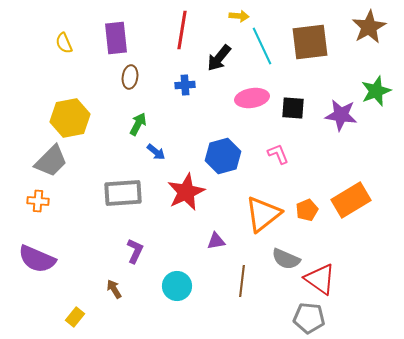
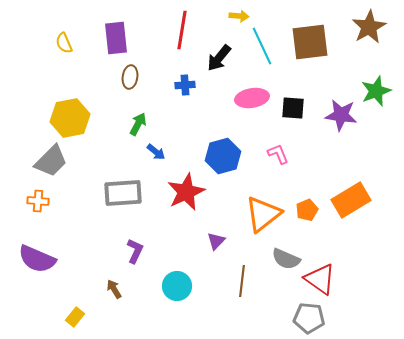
purple triangle: rotated 36 degrees counterclockwise
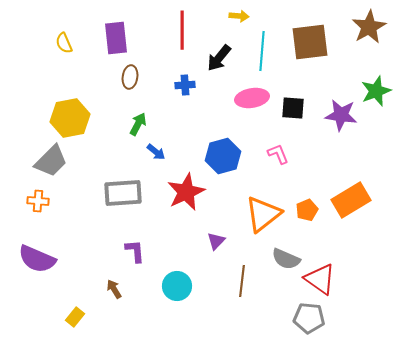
red line: rotated 9 degrees counterclockwise
cyan line: moved 5 px down; rotated 30 degrees clockwise
purple L-shape: rotated 30 degrees counterclockwise
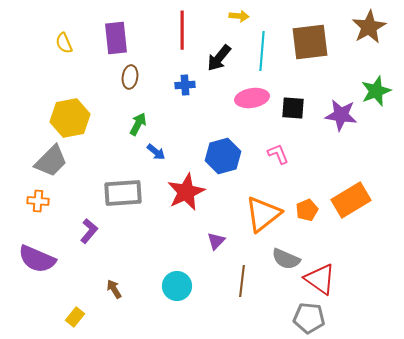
purple L-shape: moved 46 px left, 20 px up; rotated 45 degrees clockwise
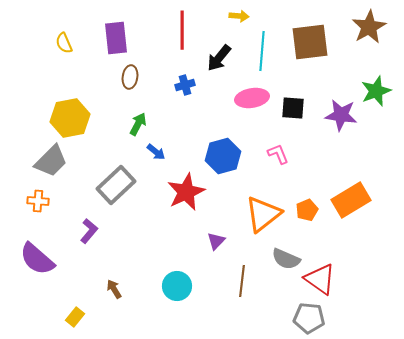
blue cross: rotated 12 degrees counterclockwise
gray rectangle: moved 7 px left, 8 px up; rotated 39 degrees counterclockwise
purple semicircle: rotated 18 degrees clockwise
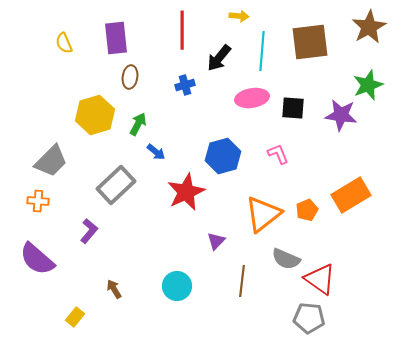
green star: moved 8 px left, 6 px up
yellow hexagon: moved 25 px right, 3 px up; rotated 6 degrees counterclockwise
orange rectangle: moved 5 px up
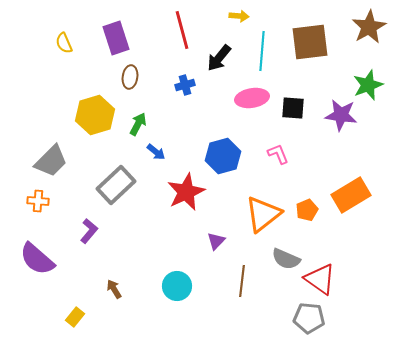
red line: rotated 15 degrees counterclockwise
purple rectangle: rotated 12 degrees counterclockwise
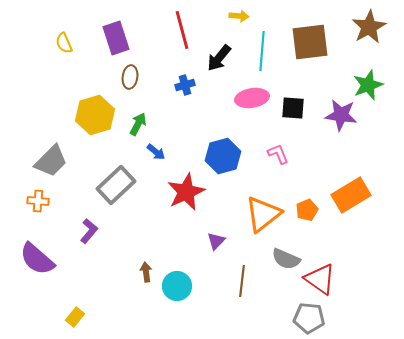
brown arrow: moved 32 px right, 17 px up; rotated 24 degrees clockwise
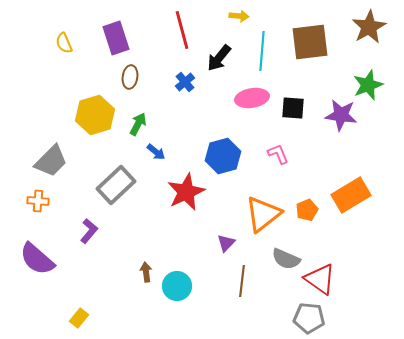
blue cross: moved 3 px up; rotated 24 degrees counterclockwise
purple triangle: moved 10 px right, 2 px down
yellow rectangle: moved 4 px right, 1 px down
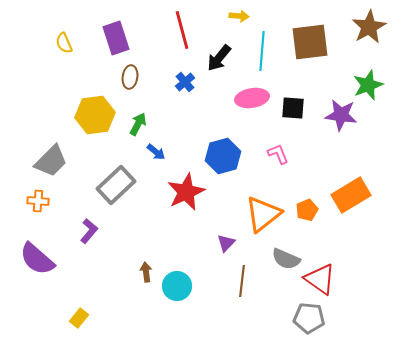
yellow hexagon: rotated 9 degrees clockwise
